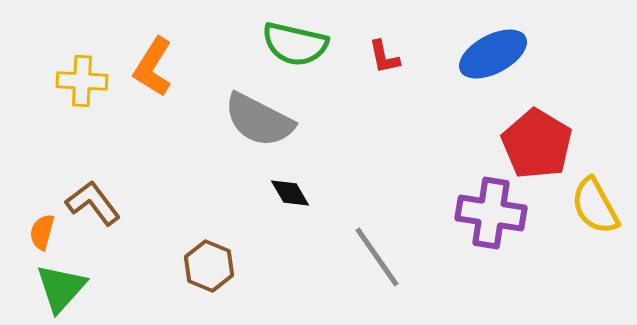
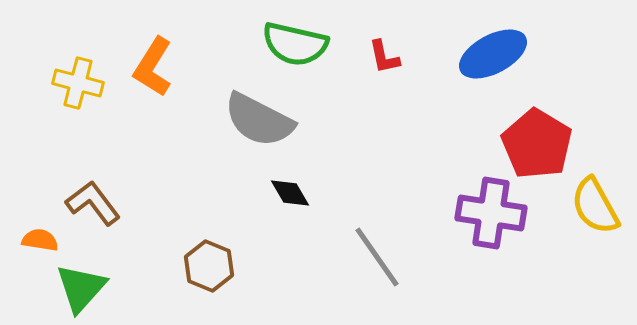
yellow cross: moved 4 px left, 2 px down; rotated 12 degrees clockwise
orange semicircle: moved 2 px left, 8 px down; rotated 84 degrees clockwise
green triangle: moved 20 px right
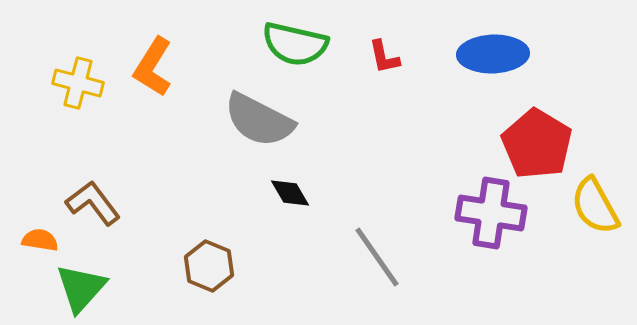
blue ellipse: rotated 26 degrees clockwise
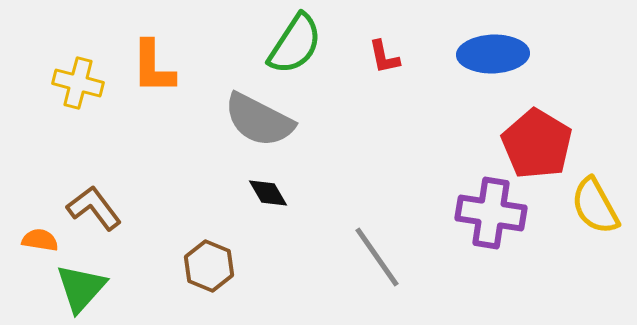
green semicircle: rotated 70 degrees counterclockwise
orange L-shape: rotated 32 degrees counterclockwise
black diamond: moved 22 px left
brown L-shape: moved 1 px right, 5 px down
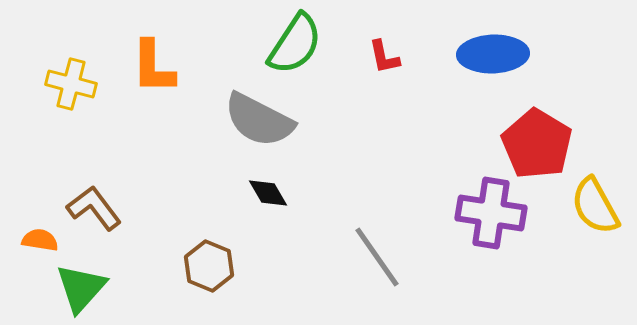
yellow cross: moved 7 px left, 1 px down
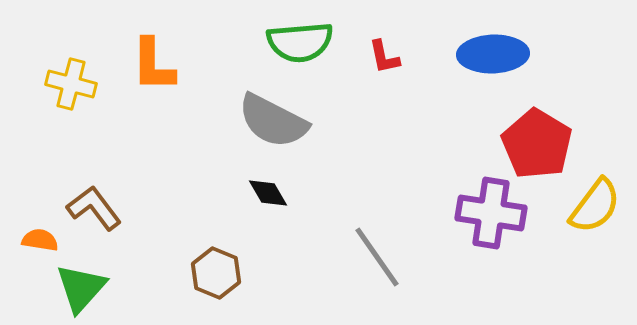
green semicircle: moved 5 px right, 2 px up; rotated 52 degrees clockwise
orange L-shape: moved 2 px up
gray semicircle: moved 14 px right, 1 px down
yellow semicircle: rotated 114 degrees counterclockwise
brown hexagon: moved 7 px right, 7 px down
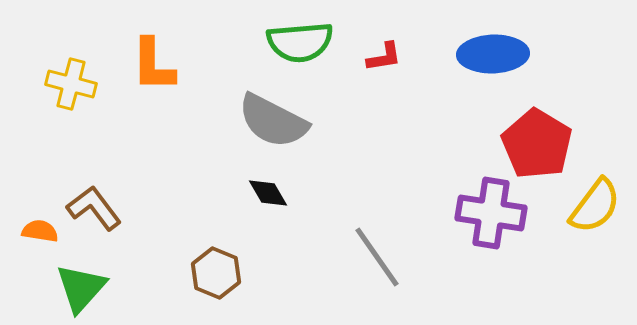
red L-shape: rotated 87 degrees counterclockwise
orange semicircle: moved 9 px up
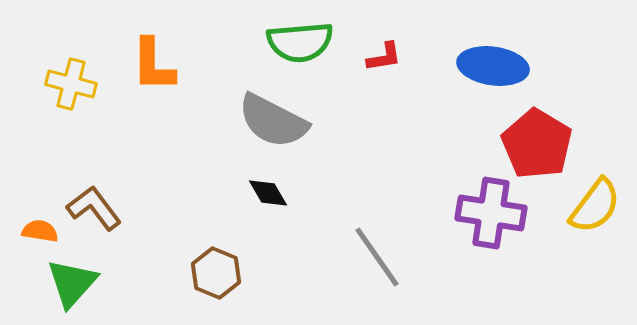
blue ellipse: moved 12 px down; rotated 10 degrees clockwise
green triangle: moved 9 px left, 5 px up
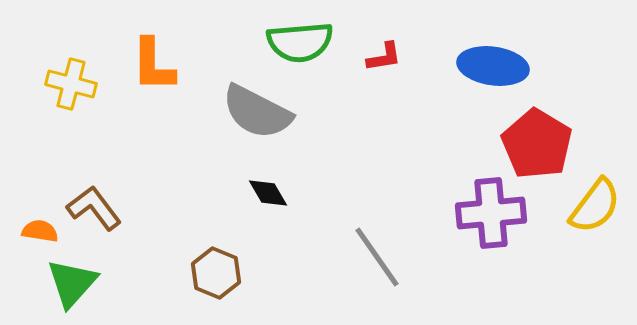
gray semicircle: moved 16 px left, 9 px up
purple cross: rotated 14 degrees counterclockwise
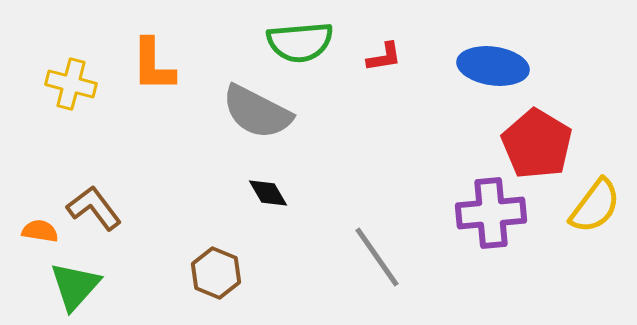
green triangle: moved 3 px right, 3 px down
